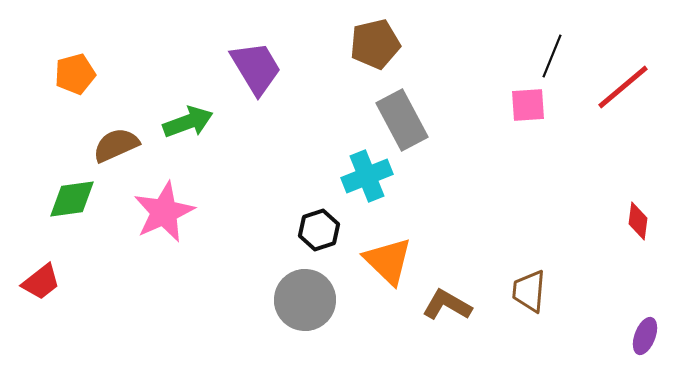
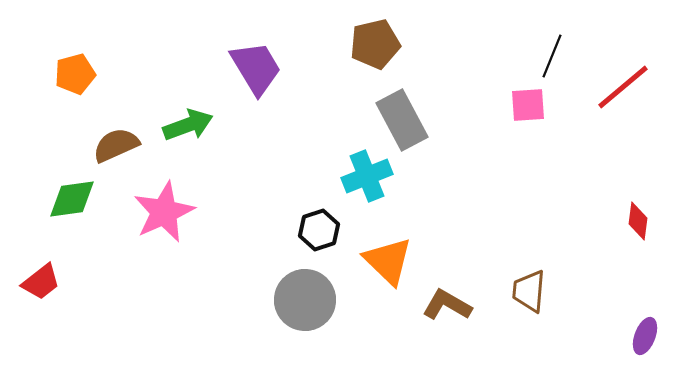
green arrow: moved 3 px down
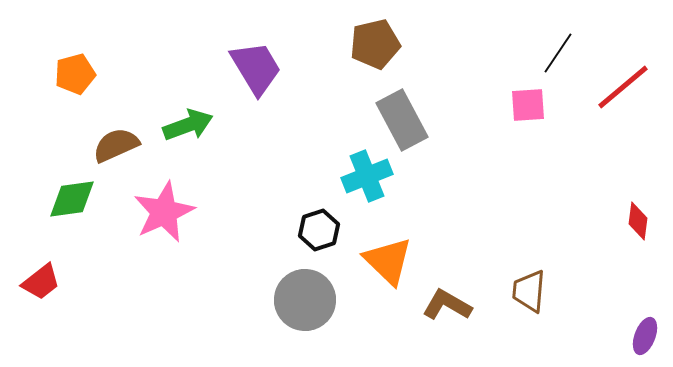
black line: moved 6 px right, 3 px up; rotated 12 degrees clockwise
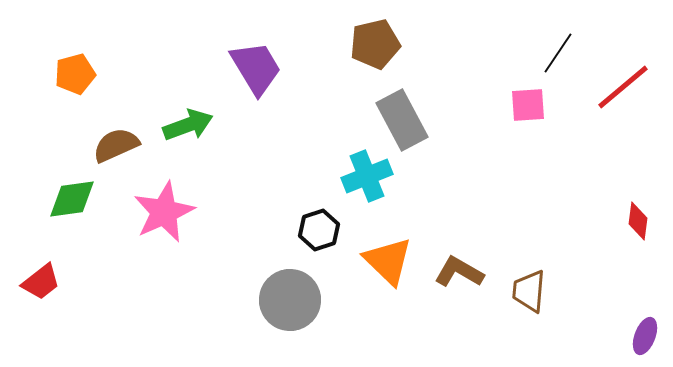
gray circle: moved 15 px left
brown L-shape: moved 12 px right, 33 px up
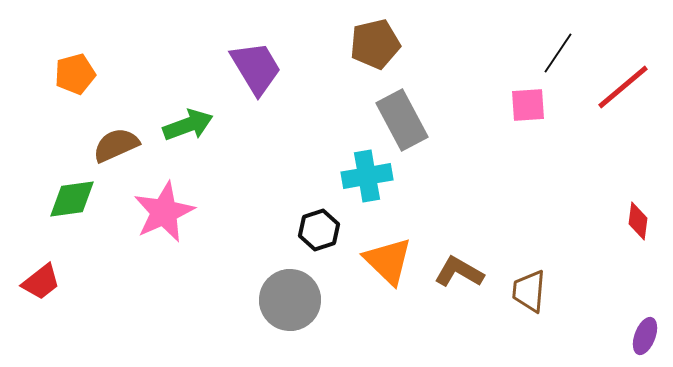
cyan cross: rotated 12 degrees clockwise
